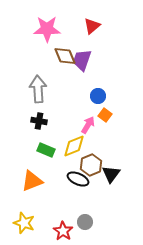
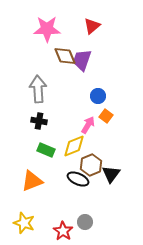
orange square: moved 1 px right, 1 px down
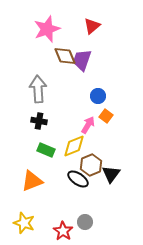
pink star: rotated 20 degrees counterclockwise
black ellipse: rotated 10 degrees clockwise
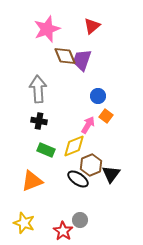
gray circle: moved 5 px left, 2 px up
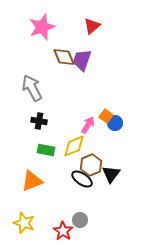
pink star: moved 5 px left, 2 px up
brown diamond: moved 1 px left, 1 px down
gray arrow: moved 6 px left, 1 px up; rotated 24 degrees counterclockwise
blue circle: moved 17 px right, 27 px down
green rectangle: rotated 12 degrees counterclockwise
black ellipse: moved 4 px right
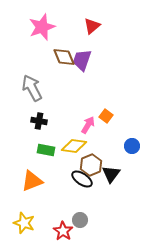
blue circle: moved 17 px right, 23 px down
yellow diamond: rotated 30 degrees clockwise
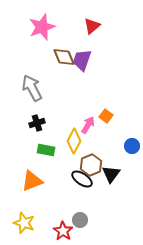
black cross: moved 2 px left, 2 px down; rotated 28 degrees counterclockwise
yellow diamond: moved 5 px up; rotated 70 degrees counterclockwise
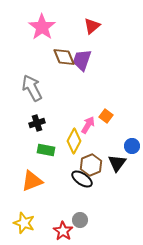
pink star: rotated 16 degrees counterclockwise
black triangle: moved 6 px right, 11 px up
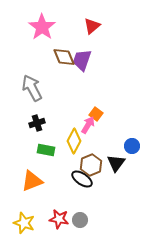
orange square: moved 10 px left, 2 px up
black triangle: moved 1 px left
red star: moved 4 px left, 12 px up; rotated 24 degrees counterclockwise
